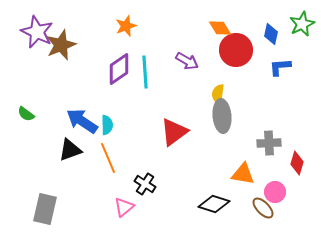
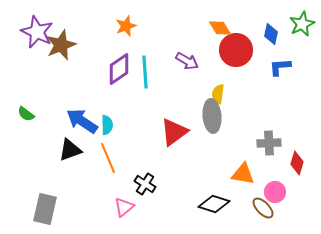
gray ellipse: moved 10 px left
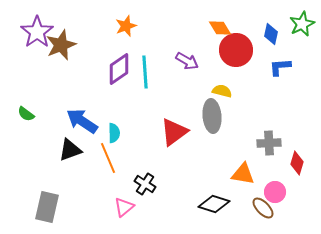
purple star: rotated 12 degrees clockwise
yellow semicircle: moved 4 px right, 3 px up; rotated 96 degrees clockwise
cyan semicircle: moved 7 px right, 8 px down
gray rectangle: moved 2 px right, 2 px up
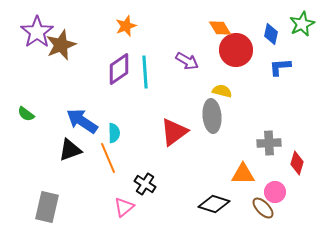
orange triangle: rotated 10 degrees counterclockwise
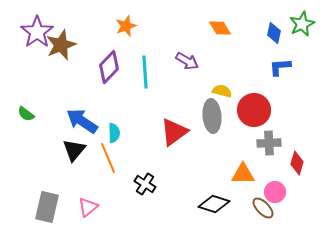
blue diamond: moved 3 px right, 1 px up
red circle: moved 18 px right, 60 px down
purple diamond: moved 10 px left, 2 px up; rotated 12 degrees counterclockwise
black triangle: moved 4 px right; rotated 30 degrees counterclockwise
pink triangle: moved 36 px left
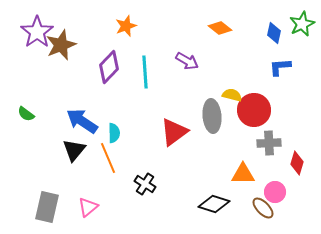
orange diamond: rotated 20 degrees counterclockwise
yellow semicircle: moved 10 px right, 4 px down
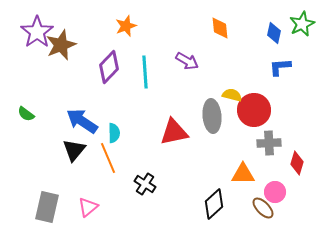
orange diamond: rotated 45 degrees clockwise
red triangle: rotated 24 degrees clockwise
black diamond: rotated 60 degrees counterclockwise
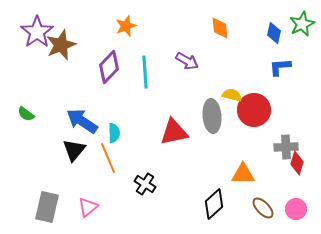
gray cross: moved 17 px right, 4 px down
pink circle: moved 21 px right, 17 px down
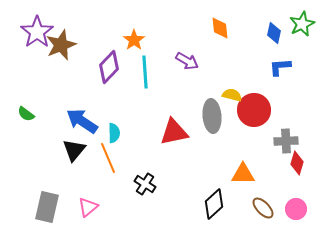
orange star: moved 8 px right, 14 px down; rotated 15 degrees counterclockwise
gray cross: moved 6 px up
